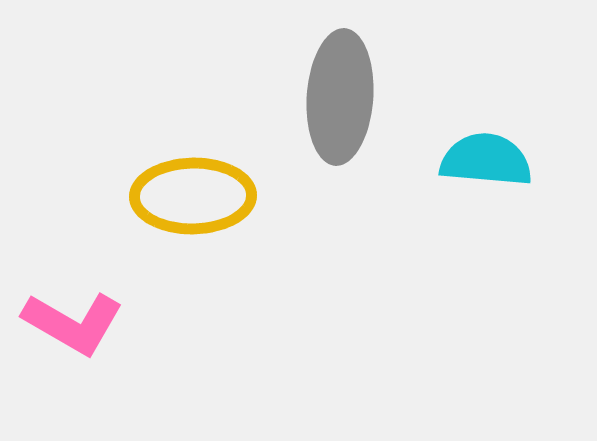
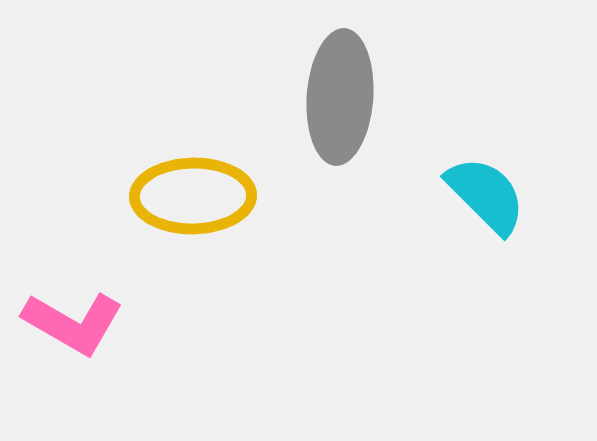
cyan semicircle: moved 35 px down; rotated 40 degrees clockwise
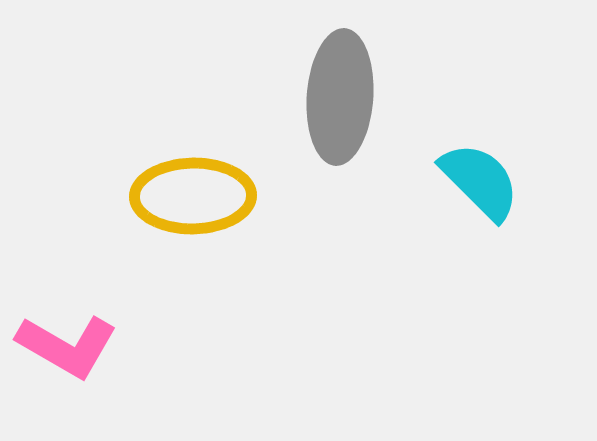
cyan semicircle: moved 6 px left, 14 px up
pink L-shape: moved 6 px left, 23 px down
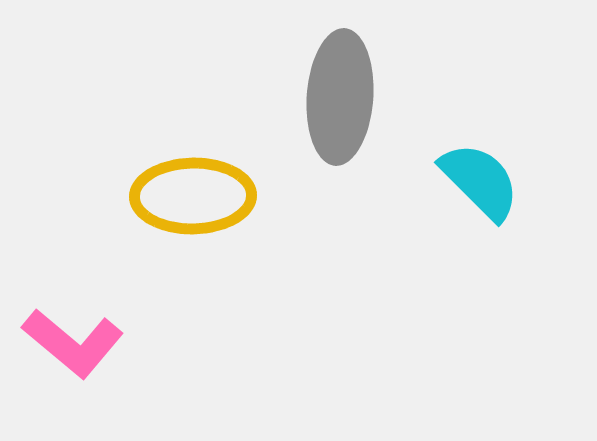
pink L-shape: moved 6 px right, 3 px up; rotated 10 degrees clockwise
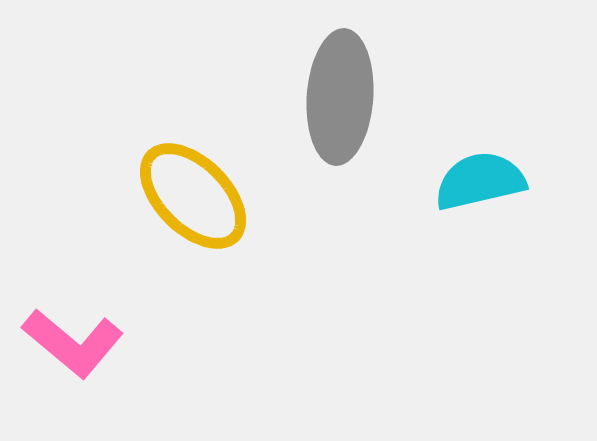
cyan semicircle: rotated 58 degrees counterclockwise
yellow ellipse: rotated 46 degrees clockwise
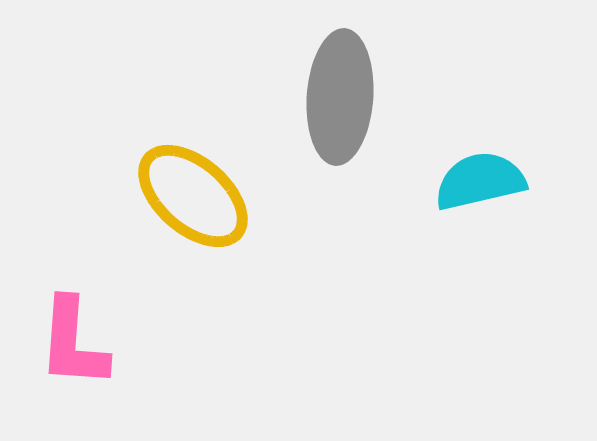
yellow ellipse: rotated 4 degrees counterclockwise
pink L-shape: rotated 54 degrees clockwise
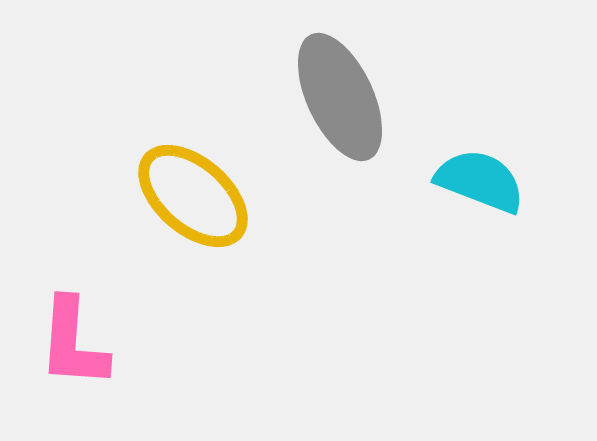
gray ellipse: rotated 29 degrees counterclockwise
cyan semicircle: rotated 34 degrees clockwise
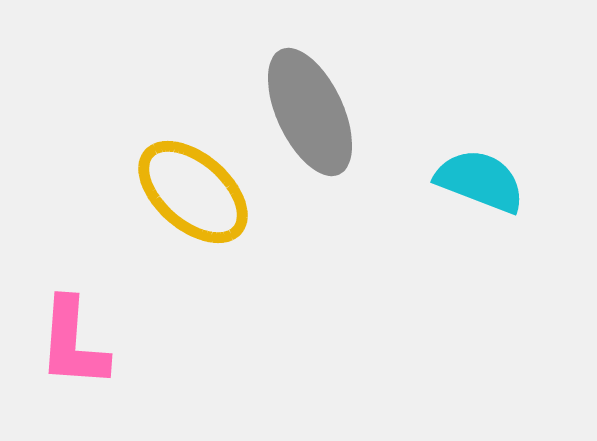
gray ellipse: moved 30 px left, 15 px down
yellow ellipse: moved 4 px up
